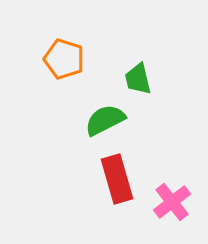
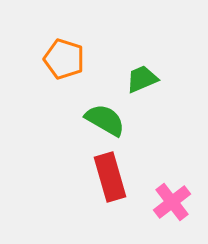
green trapezoid: moved 4 px right; rotated 80 degrees clockwise
green semicircle: rotated 57 degrees clockwise
red rectangle: moved 7 px left, 2 px up
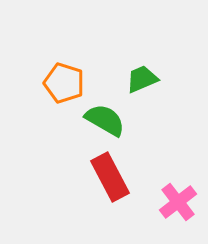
orange pentagon: moved 24 px down
red rectangle: rotated 12 degrees counterclockwise
pink cross: moved 6 px right
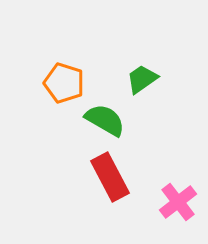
green trapezoid: rotated 12 degrees counterclockwise
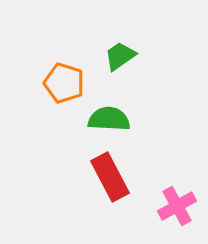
green trapezoid: moved 22 px left, 23 px up
green semicircle: moved 4 px right, 1 px up; rotated 27 degrees counterclockwise
pink cross: moved 1 px left, 4 px down; rotated 9 degrees clockwise
